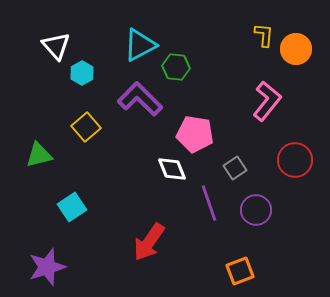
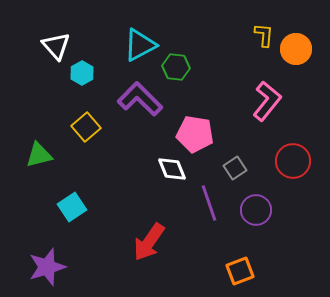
red circle: moved 2 px left, 1 px down
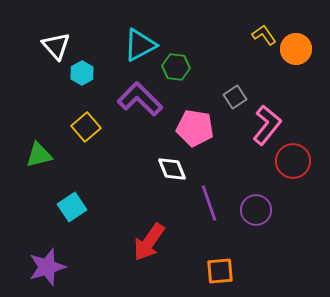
yellow L-shape: rotated 40 degrees counterclockwise
pink L-shape: moved 24 px down
pink pentagon: moved 6 px up
gray square: moved 71 px up
orange square: moved 20 px left; rotated 16 degrees clockwise
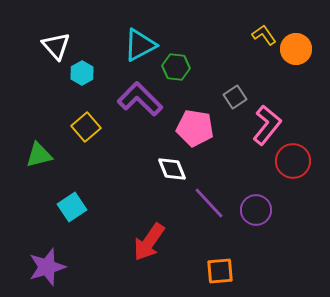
purple line: rotated 24 degrees counterclockwise
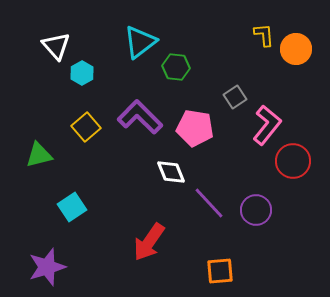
yellow L-shape: rotated 30 degrees clockwise
cyan triangle: moved 3 px up; rotated 9 degrees counterclockwise
purple L-shape: moved 18 px down
white diamond: moved 1 px left, 3 px down
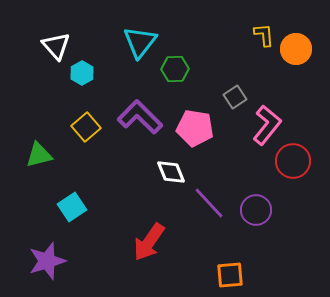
cyan triangle: rotated 15 degrees counterclockwise
green hexagon: moved 1 px left, 2 px down; rotated 8 degrees counterclockwise
purple star: moved 6 px up
orange square: moved 10 px right, 4 px down
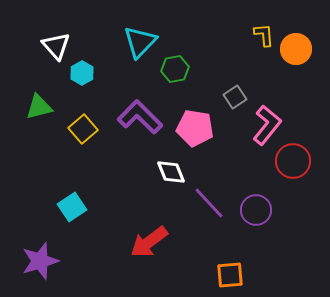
cyan triangle: rotated 6 degrees clockwise
green hexagon: rotated 8 degrees counterclockwise
yellow square: moved 3 px left, 2 px down
green triangle: moved 48 px up
red arrow: rotated 18 degrees clockwise
purple star: moved 7 px left
